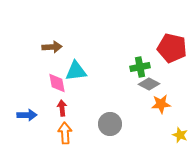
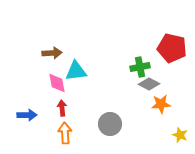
brown arrow: moved 6 px down
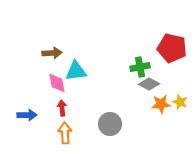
yellow star: moved 33 px up
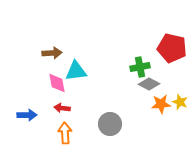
red arrow: rotated 77 degrees counterclockwise
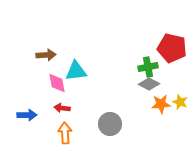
brown arrow: moved 6 px left, 2 px down
green cross: moved 8 px right
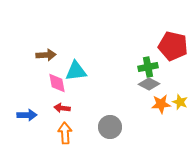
red pentagon: moved 1 px right, 2 px up
gray circle: moved 3 px down
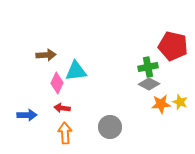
pink diamond: rotated 35 degrees clockwise
